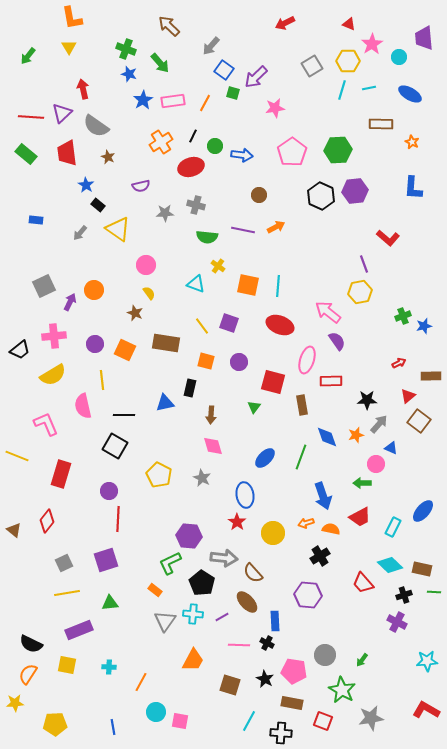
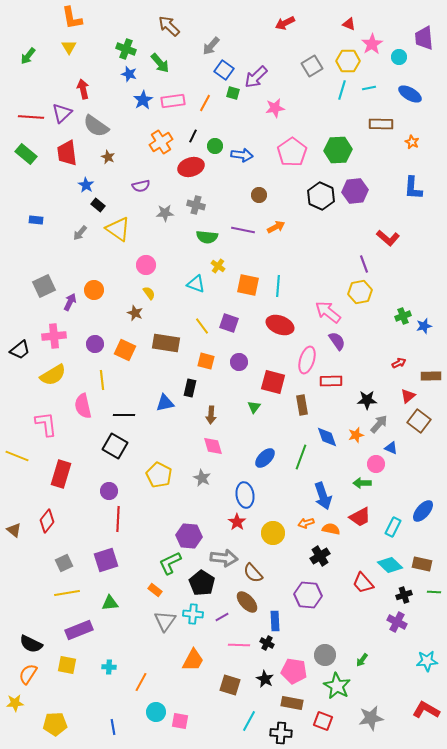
pink L-shape at (46, 424): rotated 16 degrees clockwise
brown rectangle at (422, 569): moved 5 px up
green star at (342, 690): moved 5 px left, 4 px up
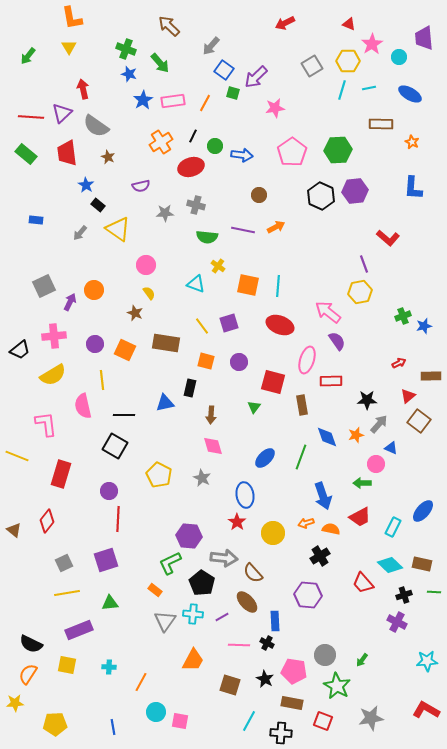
purple square at (229, 323): rotated 36 degrees counterclockwise
